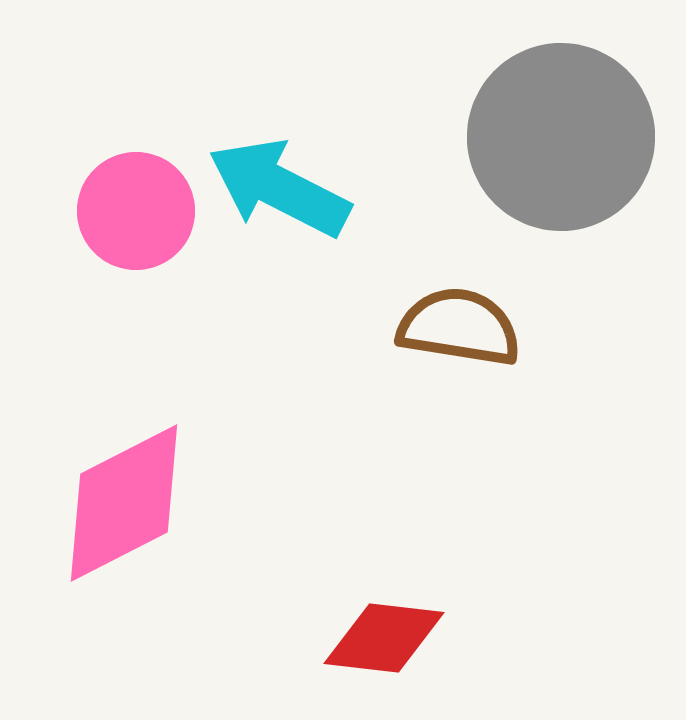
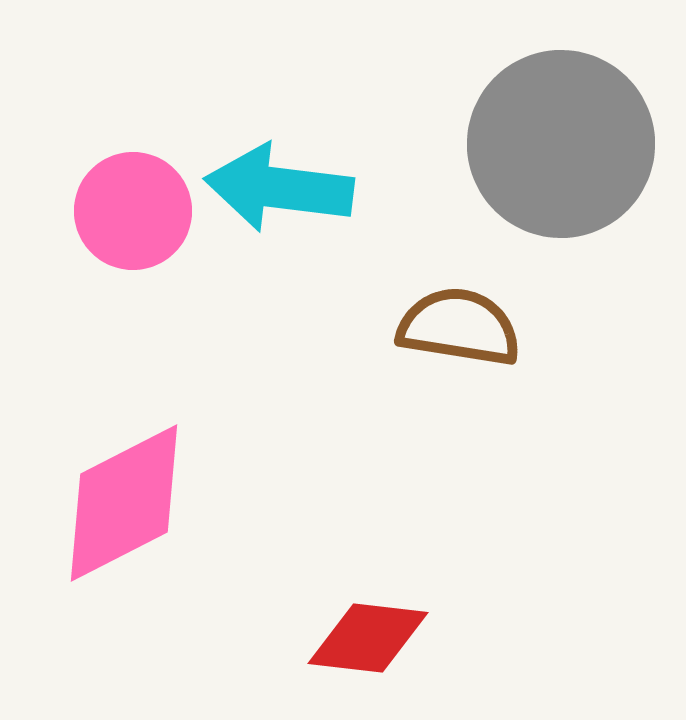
gray circle: moved 7 px down
cyan arrow: rotated 20 degrees counterclockwise
pink circle: moved 3 px left
red diamond: moved 16 px left
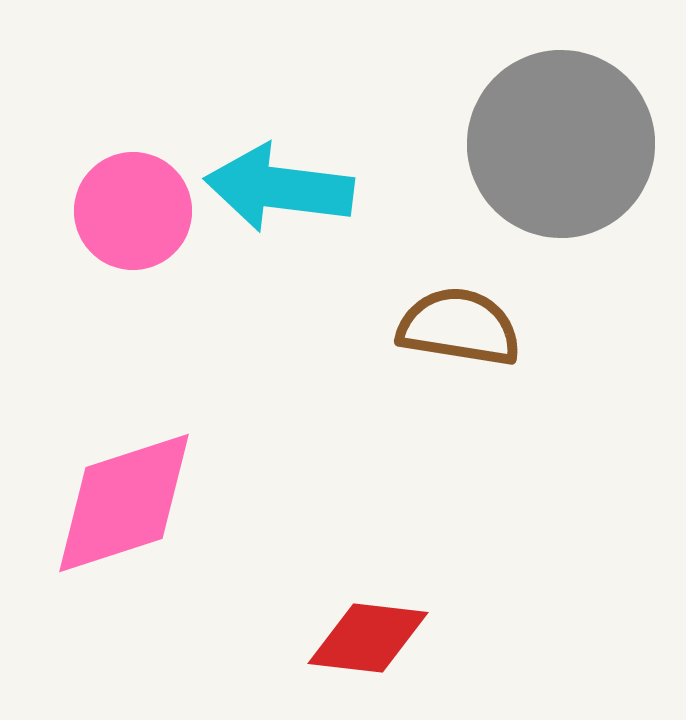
pink diamond: rotated 9 degrees clockwise
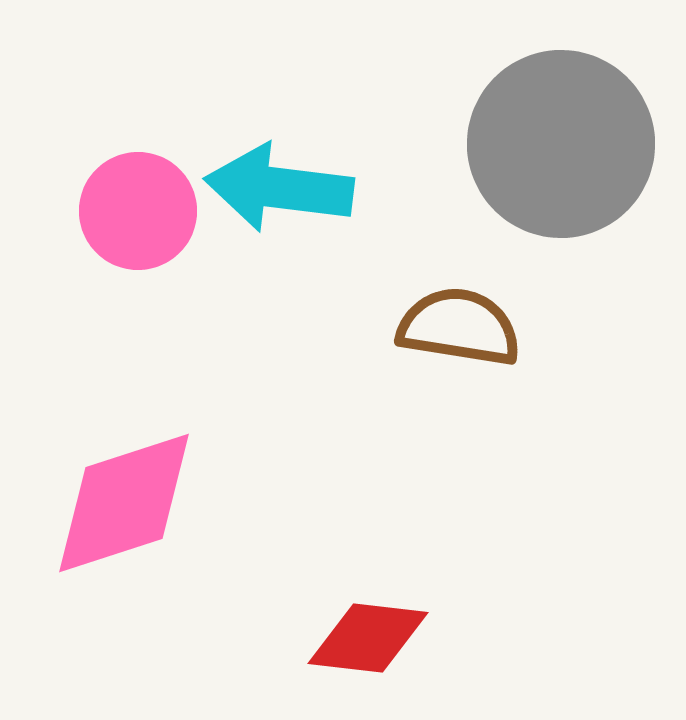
pink circle: moved 5 px right
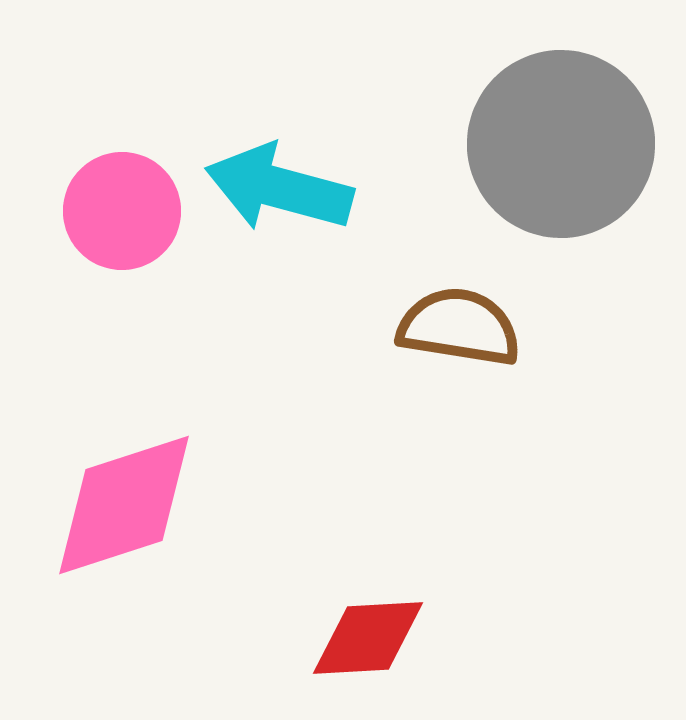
cyan arrow: rotated 8 degrees clockwise
pink circle: moved 16 px left
pink diamond: moved 2 px down
red diamond: rotated 10 degrees counterclockwise
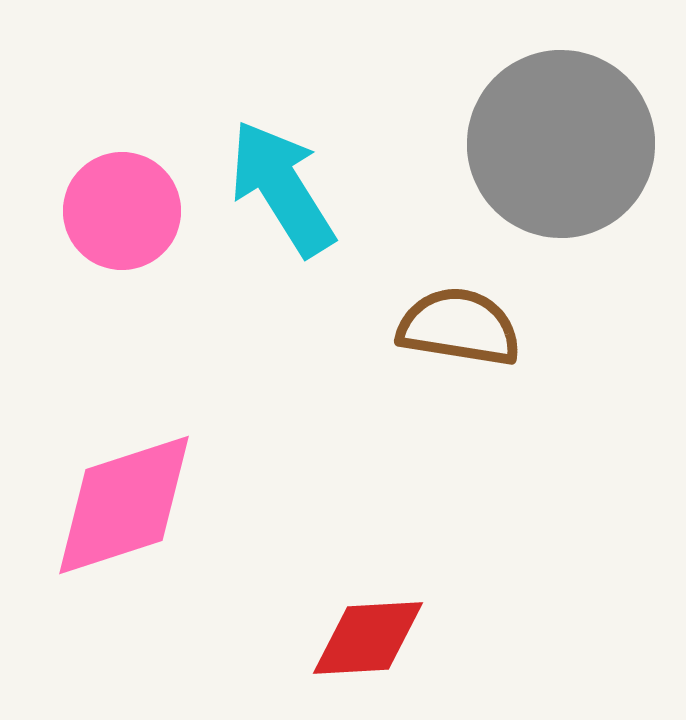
cyan arrow: moved 3 px right; rotated 43 degrees clockwise
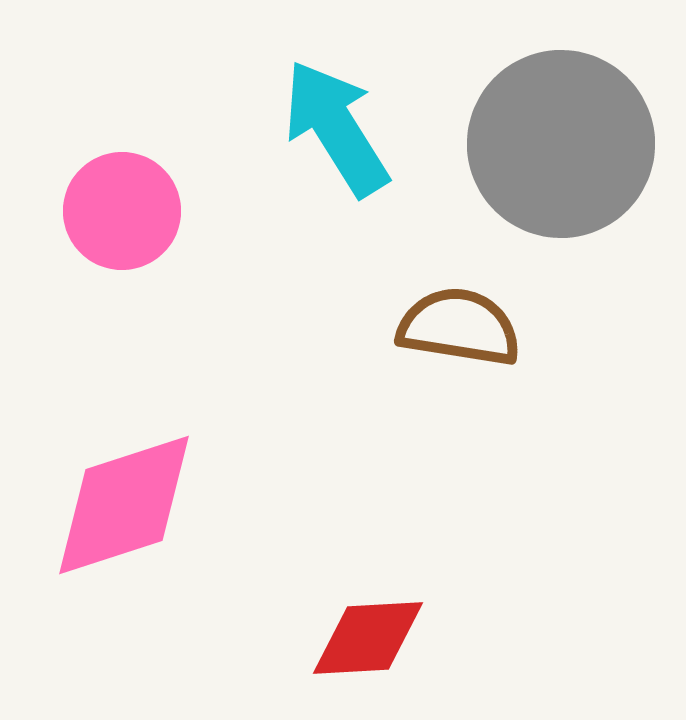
cyan arrow: moved 54 px right, 60 px up
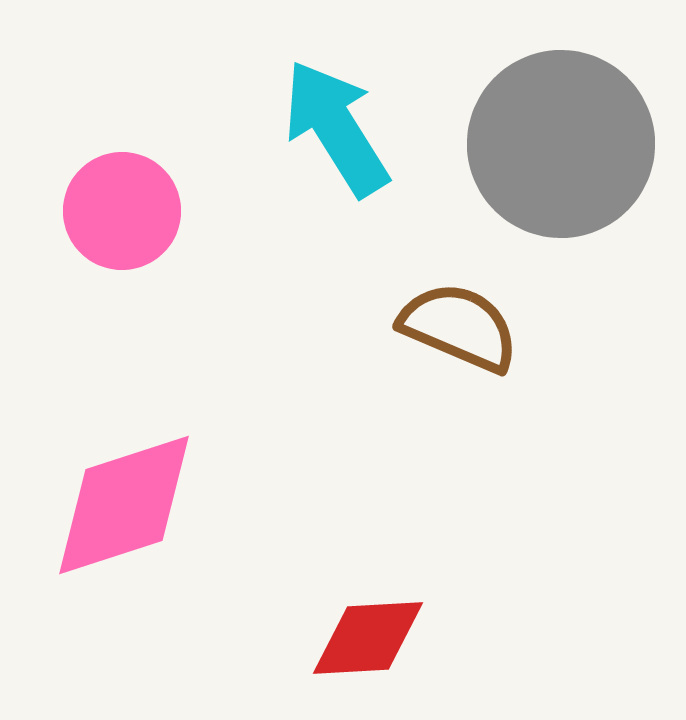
brown semicircle: rotated 14 degrees clockwise
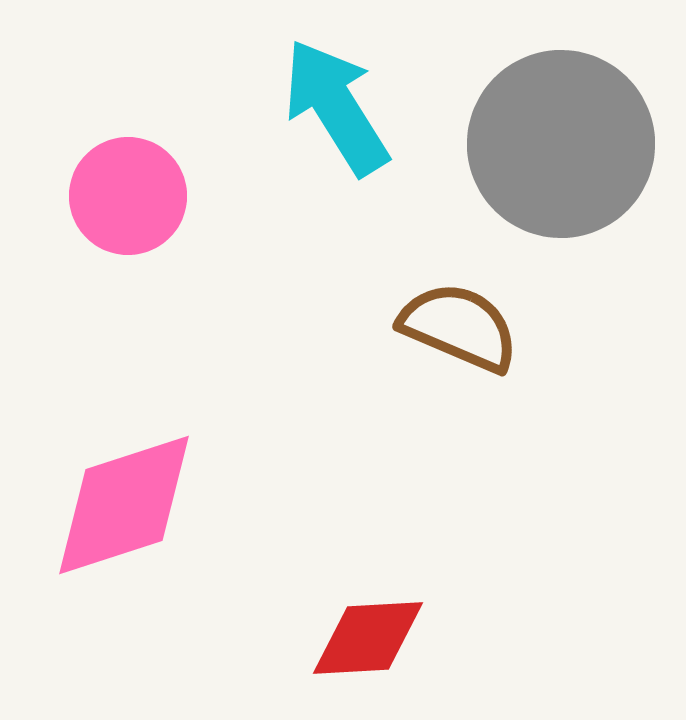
cyan arrow: moved 21 px up
pink circle: moved 6 px right, 15 px up
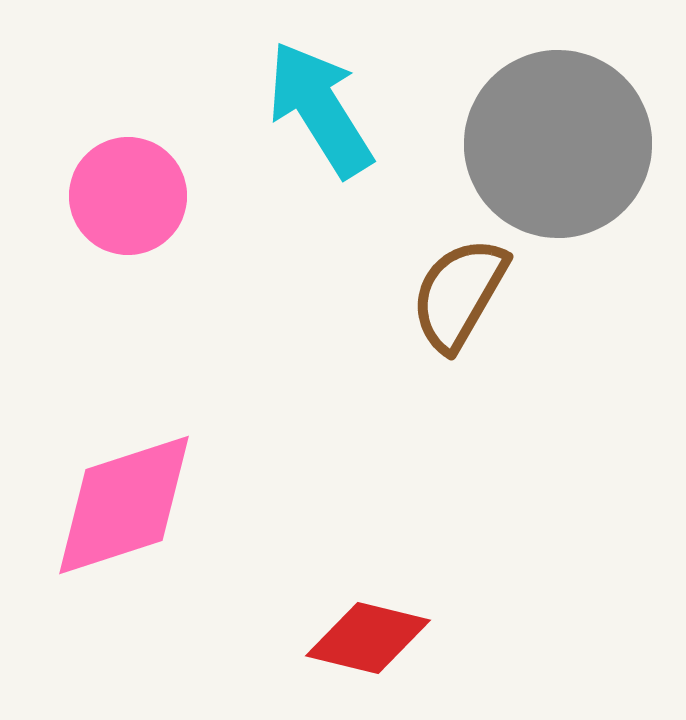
cyan arrow: moved 16 px left, 2 px down
gray circle: moved 3 px left
brown semicircle: moved 33 px up; rotated 83 degrees counterclockwise
red diamond: rotated 17 degrees clockwise
